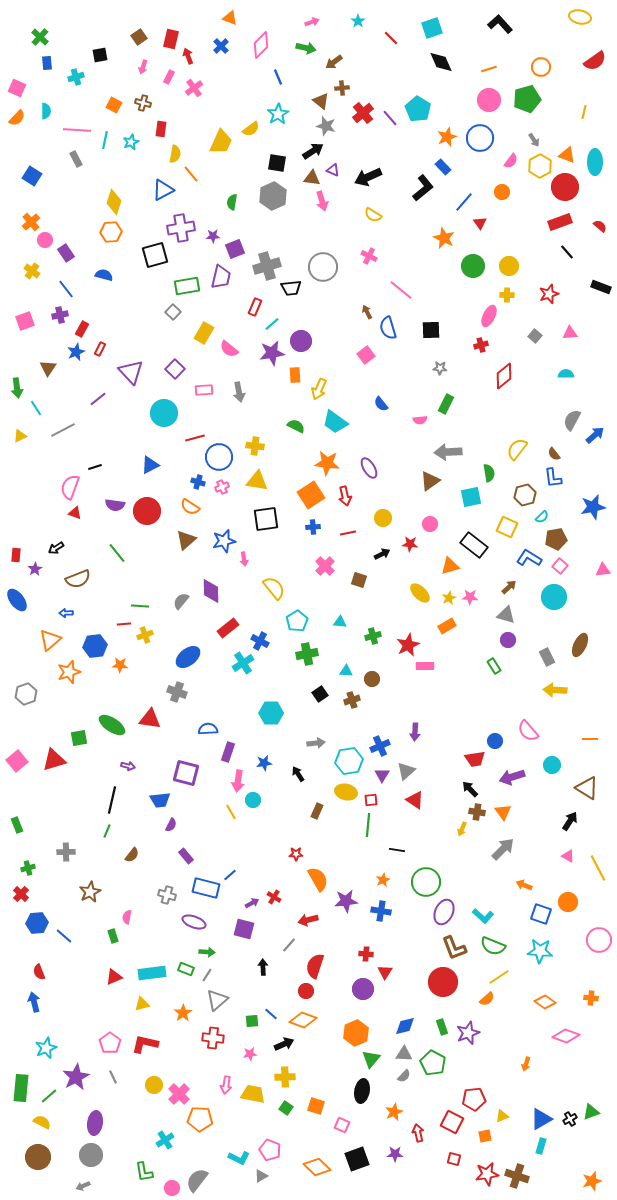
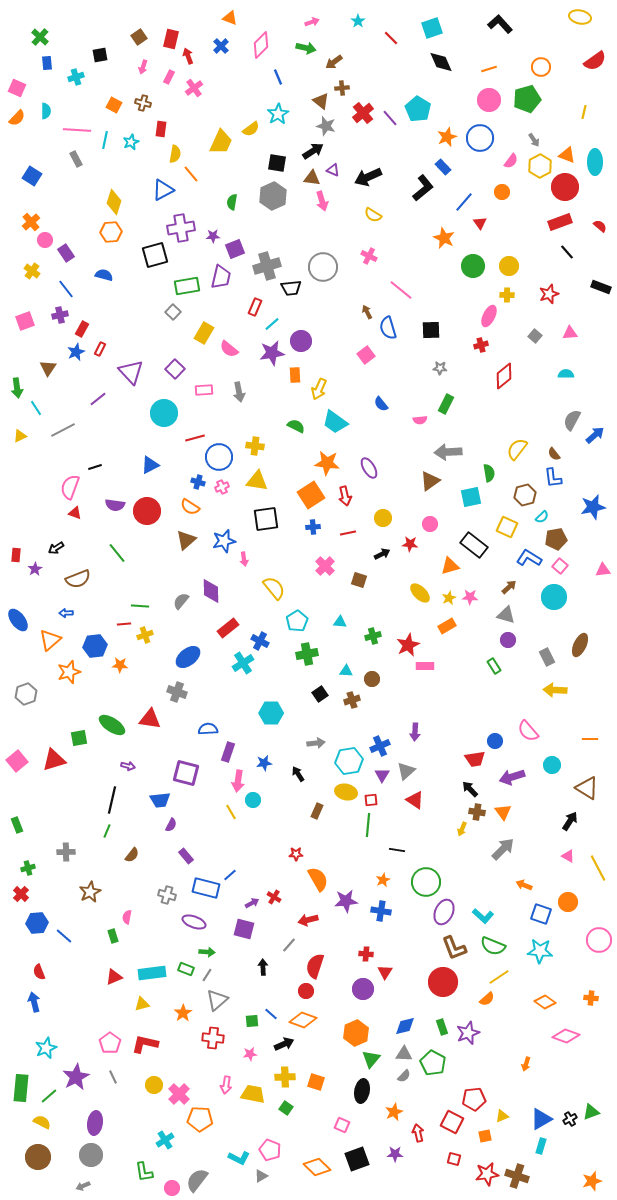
blue ellipse at (17, 600): moved 1 px right, 20 px down
orange square at (316, 1106): moved 24 px up
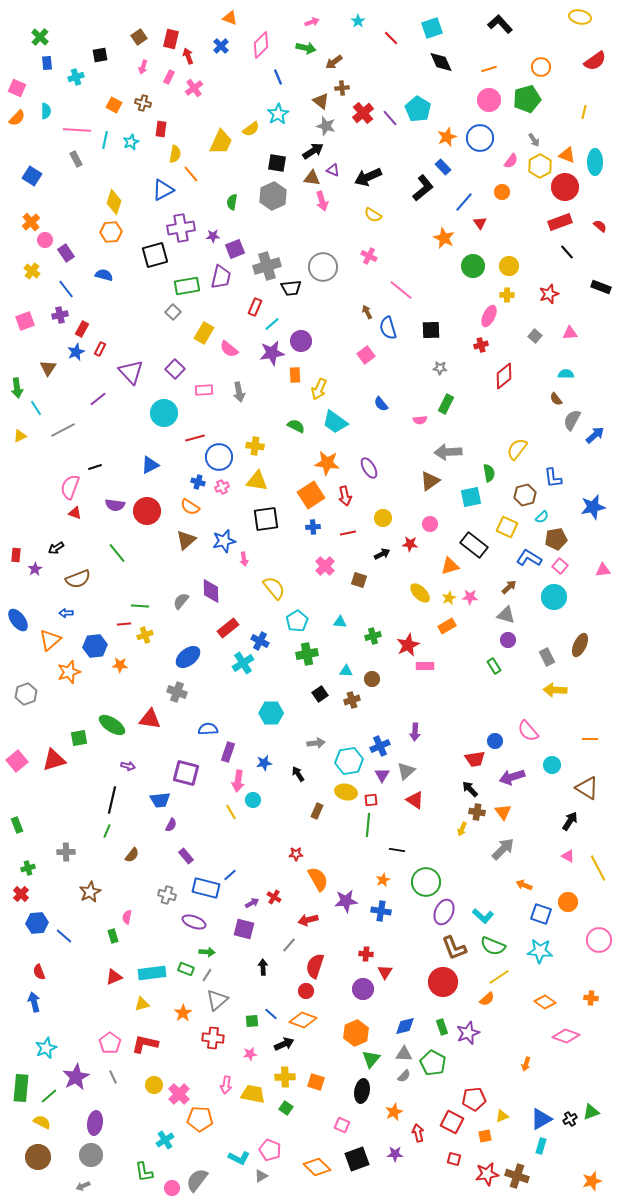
brown semicircle at (554, 454): moved 2 px right, 55 px up
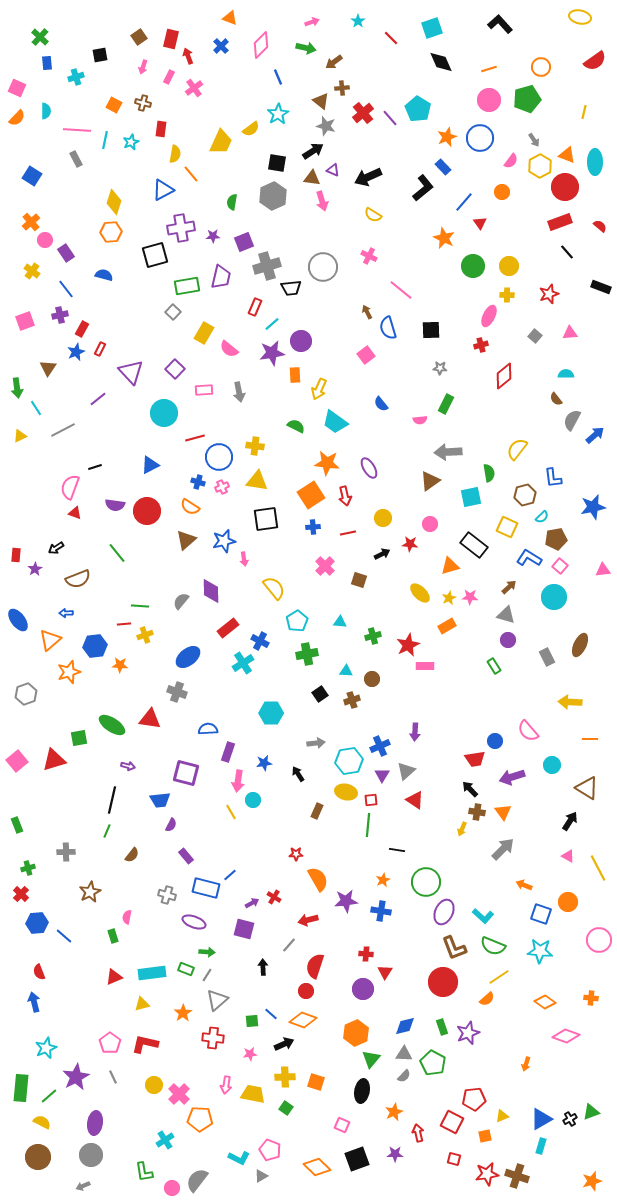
purple square at (235, 249): moved 9 px right, 7 px up
yellow arrow at (555, 690): moved 15 px right, 12 px down
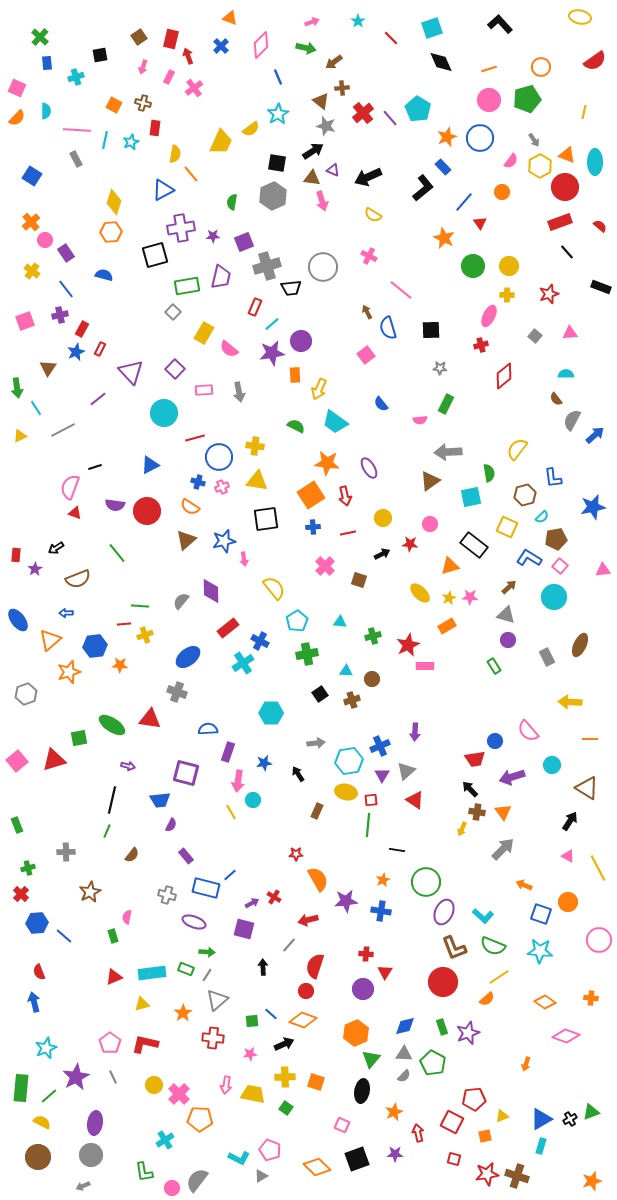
red rectangle at (161, 129): moved 6 px left, 1 px up
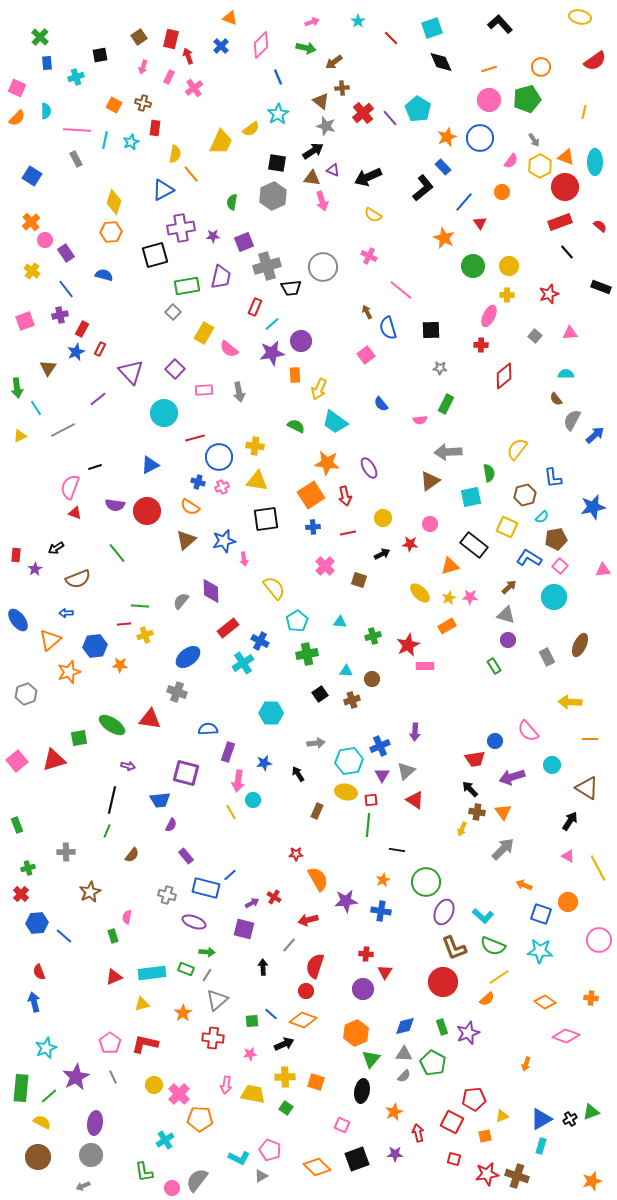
orange triangle at (567, 155): moved 1 px left, 2 px down
red cross at (481, 345): rotated 16 degrees clockwise
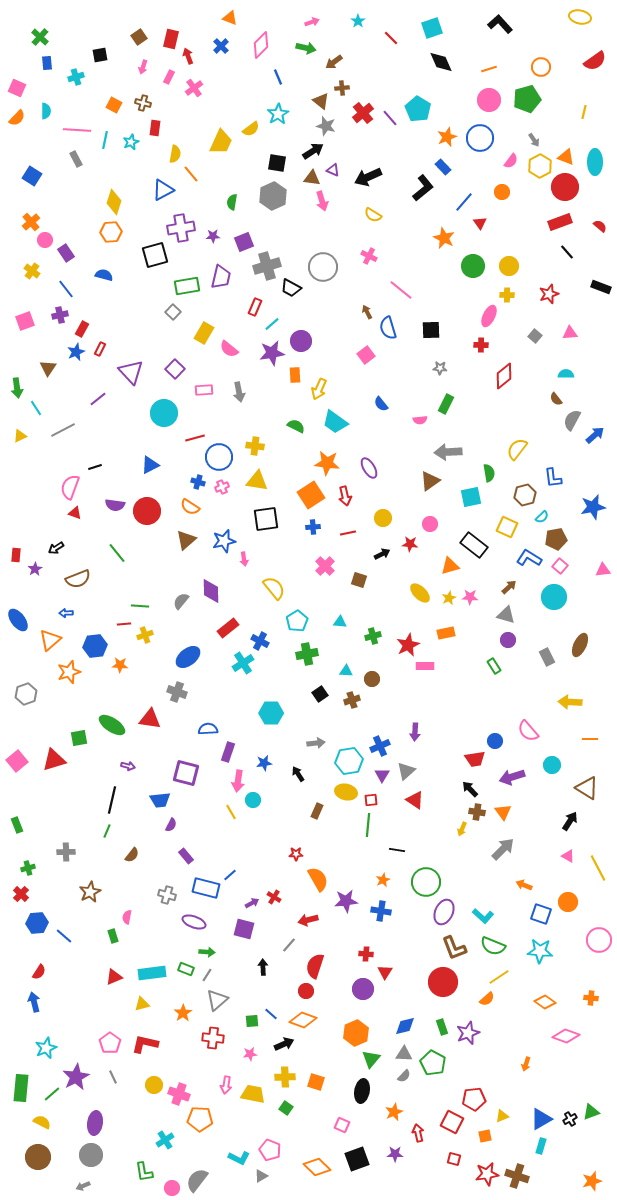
black trapezoid at (291, 288): rotated 35 degrees clockwise
orange rectangle at (447, 626): moved 1 px left, 7 px down; rotated 18 degrees clockwise
red semicircle at (39, 972): rotated 126 degrees counterclockwise
pink cross at (179, 1094): rotated 25 degrees counterclockwise
green line at (49, 1096): moved 3 px right, 2 px up
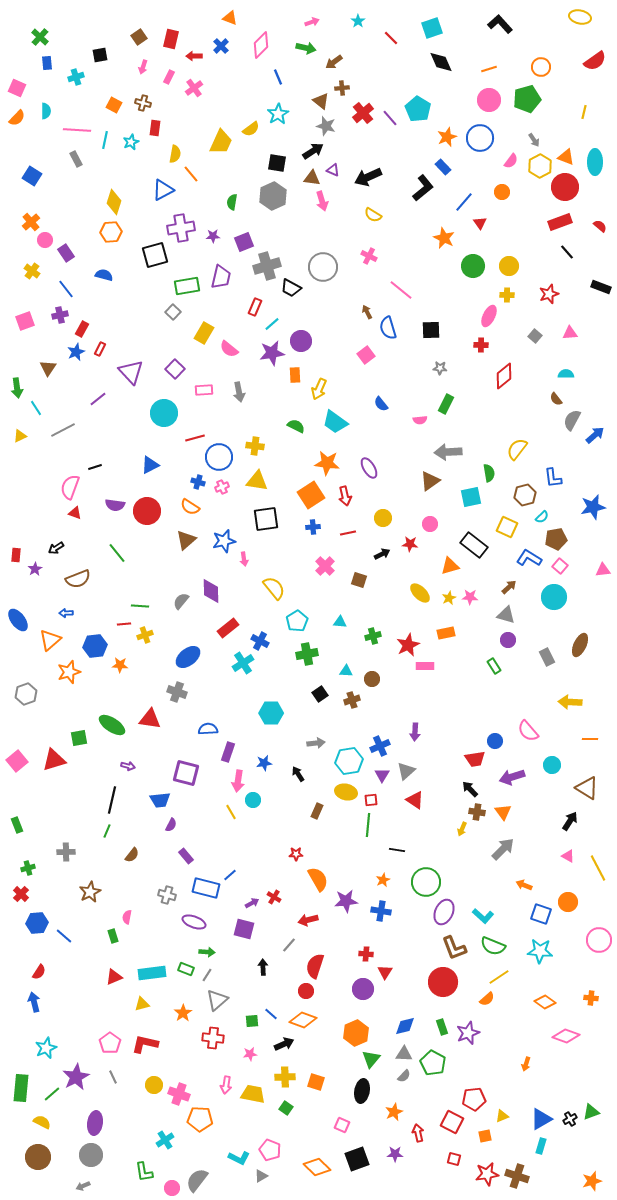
red arrow at (188, 56): moved 6 px right; rotated 70 degrees counterclockwise
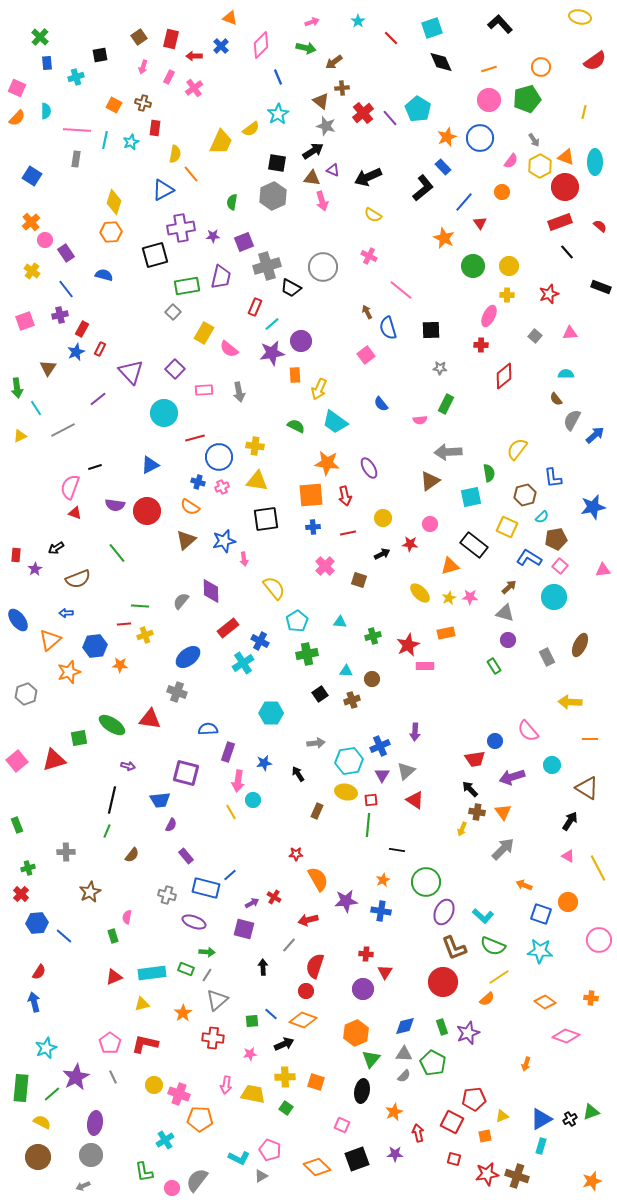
gray rectangle at (76, 159): rotated 35 degrees clockwise
orange square at (311, 495): rotated 28 degrees clockwise
gray triangle at (506, 615): moved 1 px left, 2 px up
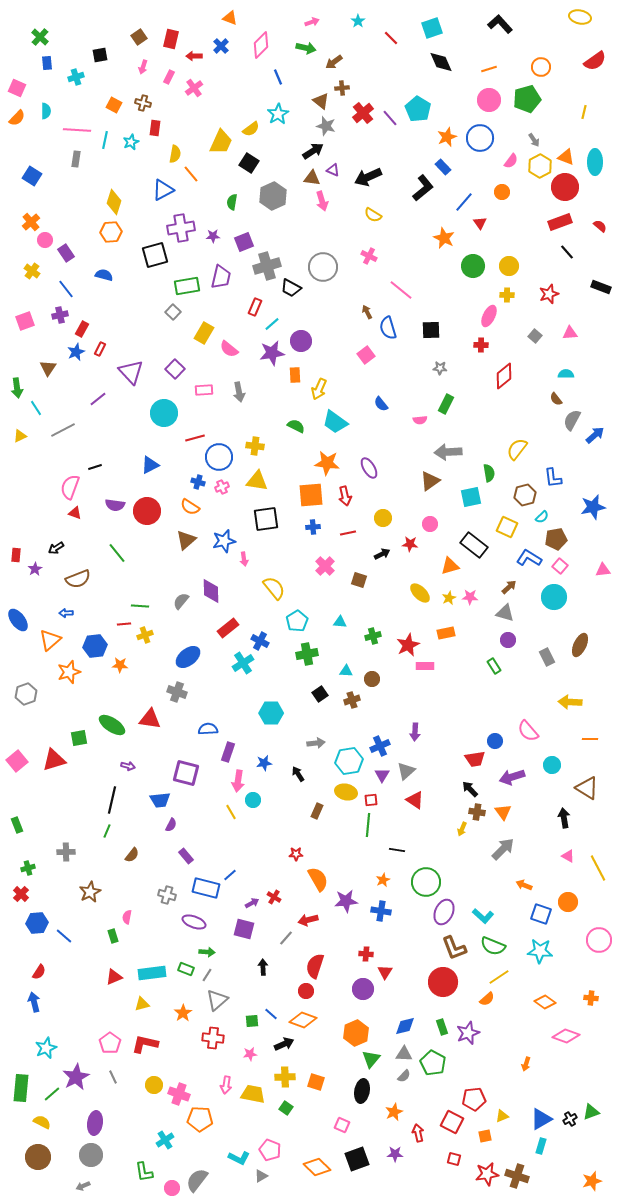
black square at (277, 163): moved 28 px left; rotated 24 degrees clockwise
black arrow at (570, 821): moved 6 px left, 3 px up; rotated 42 degrees counterclockwise
gray line at (289, 945): moved 3 px left, 7 px up
